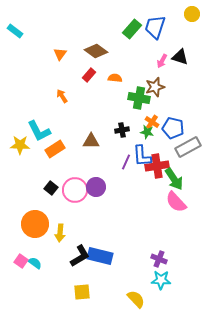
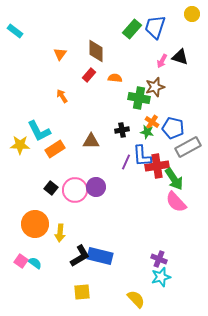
brown diamond: rotated 55 degrees clockwise
cyan star: moved 3 px up; rotated 18 degrees counterclockwise
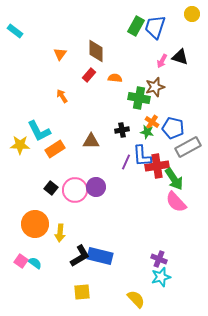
green rectangle: moved 4 px right, 3 px up; rotated 12 degrees counterclockwise
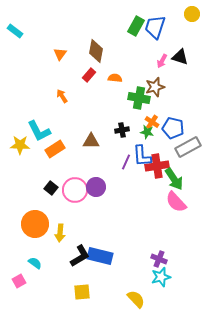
brown diamond: rotated 10 degrees clockwise
pink square: moved 2 px left, 20 px down; rotated 24 degrees clockwise
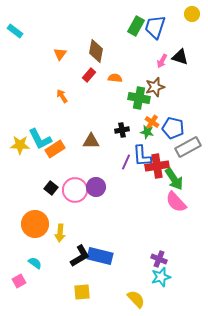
cyan L-shape: moved 1 px right, 8 px down
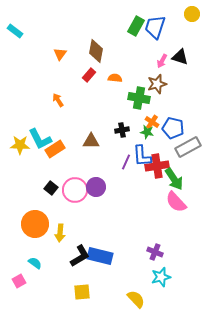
brown star: moved 2 px right, 3 px up
orange arrow: moved 4 px left, 4 px down
purple cross: moved 4 px left, 7 px up
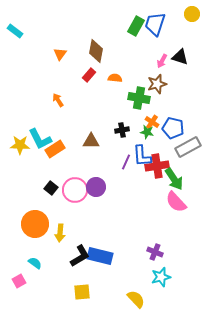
blue trapezoid: moved 3 px up
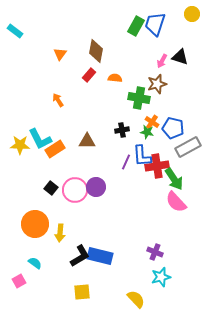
brown triangle: moved 4 px left
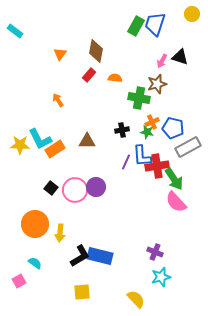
orange cross: rotated 32 degrees clockwise
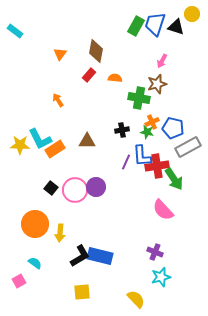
black triangle: moved 4 px left, 30 px up
pink semicircle: moved 13 px left, 8 px down
